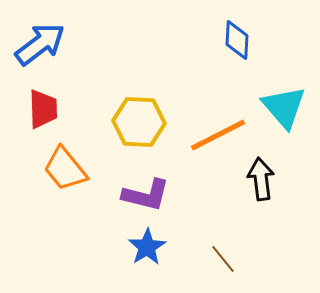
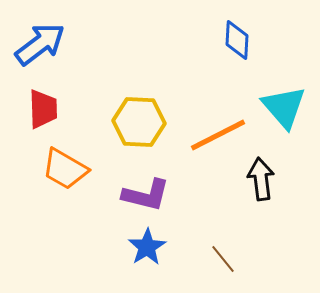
orange trapezoid: rotated 21 degrees counterclockwise
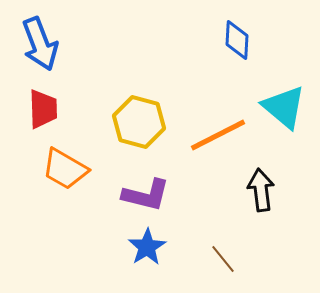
blue arrow: rotated 106 degrees clockwise
cyan triangle: rotated 9 degrees counterclockwise
yellow hexagon: rotated 12 degrees clockwise
black arrow: moved 11 px down
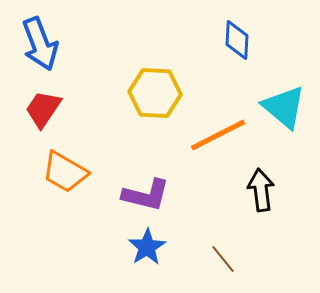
red trapezoid: rotated 144 degrees counterclockwise
yellow hexagon: moved 16 px right, 29 px up; rotated 12 degrees counterclockwise
orange trapezoid: moved 3 px down
